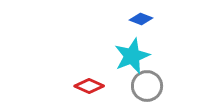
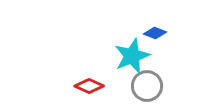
blue diamond: moved 14 px right, 14 px down
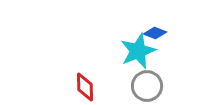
cyan star: moved 6 px right, 5 px up
red diamond: moved 4 px left, 1 px down; rotated 64 degrees clockwise
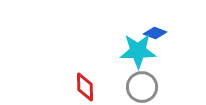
cyan star: rotated 21 degrees clockwise
gray circle: moved 5 px left, 1 px down
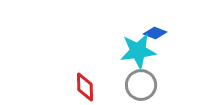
cyan star: rotated 6 degrees counterclockwise
gray circle: moved 1 px left, 2 px up
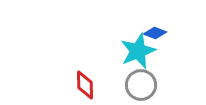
cyan star: rotated 15 degrees counterclockwise
red diamond: moved 2 px up
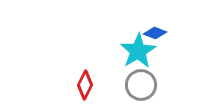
cyan star: rotated 9 degrees counterclockwise
red diamond: rotated 28 degrees clockwise
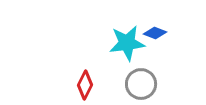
cyan star: moved 11 px left, 8 px up; rotated 24 degrees clockwise
gray circle: moved 1 px up
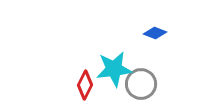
cyan star: moved 13 px left, 26 px down
